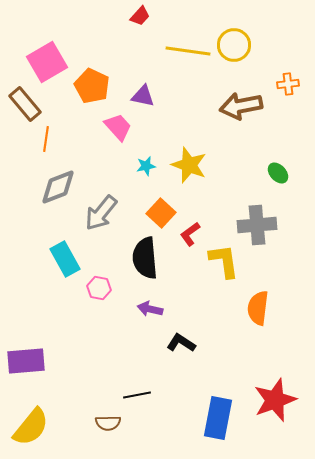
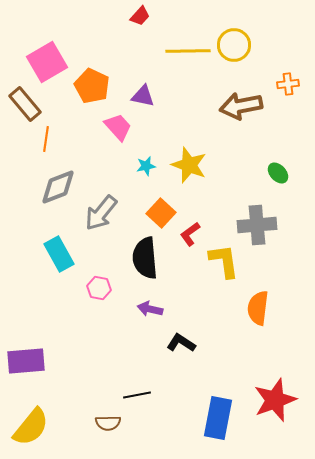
yellow line: rotated 9 degrees counterclockwise
cyan rectangle: moved 6 px left, 5 px up
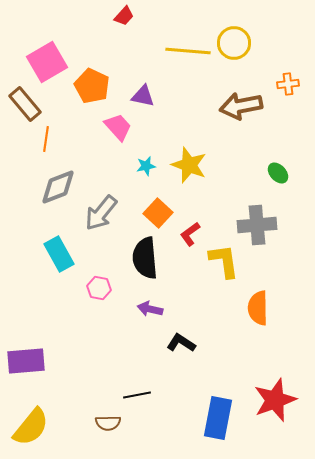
red trapezoid: moved 16 px left
yellow circle: moved 2 px up
yellow line: rotated 6 degrees clockwise
orange square: moved 3 px left
orange semicircle: rotated 8 degrees counterclockwise
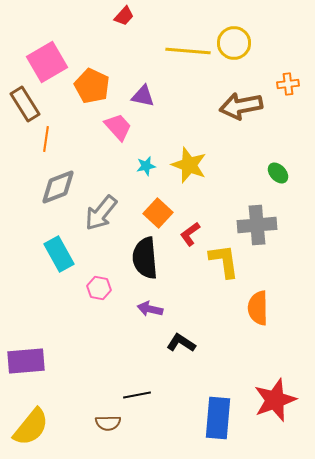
brown rectangle: rotated 8 degrees clockwise
blue rectangle: rotated 6 degrees counterclockwise
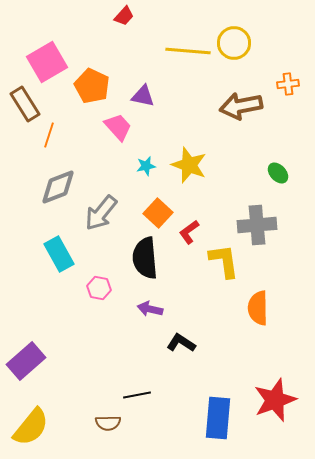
orange line: moved 3 px right, 4 px up; rotated 10 degrees clockwise
red L-shape: moved 1 px left, 2 px up
purple rectangle: rotated 36 degrees counterclockwise
